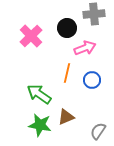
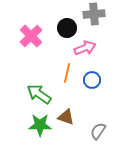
brown triangle: rotated 42 degrees clockwise
green star: rotated 10 degrees counterclockwise
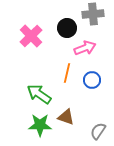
gray cross: moved 1 px left
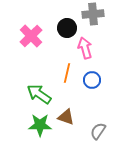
pink arrow: rotated 85 degrees counterclockwise
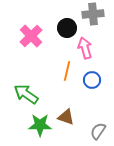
orange line: moved 2 px up
green arrow: moved 13 px left
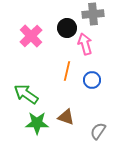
pink arrow: moved 4 px up
green star: moved 3 px left, 2 px up
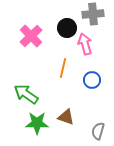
orange line: moved 4 px left, 3 px up
gray semicircle: rotated 18 degrees counterclockwise
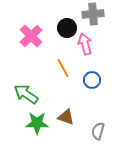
orange line: rotated 42 degrees counterclockwise
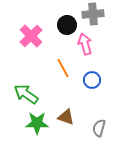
black circle: moved 3 px up
gray semicircle: moved 1 px right, 3 px up
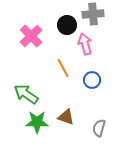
green star: moved 1 px up
